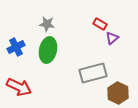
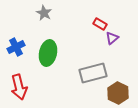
gray star: moved 3 px left, 11 px up; rotated 21 degrees clockwise
green ellipse: moved 3 px down
red arrow: rotated 50 degrees clockwise
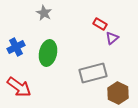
red arrow: rotated 40 degrees counterclockwise
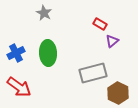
purple triangle: moved 3 px down
blue cross: moved 6 px down
green ellipse: rotated 15 degrees counterclockwise
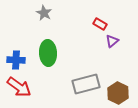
blue cross: moved 7 px down; rotated 30 degrees clockwise
gray rectangle: moved 7 px left, 11 px down
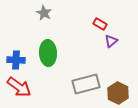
purple triangle: moved 1 px left
